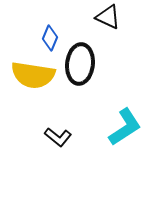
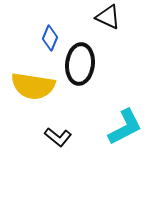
yellow semicircle: moved 11 px down
cyan L-shape: rotated 6 degrees clockwise
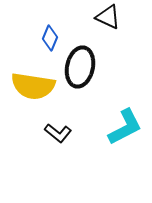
black ellipse: moved 3 px down; rotated 6 degrees clockwise
black L-shape: moved 4 px up
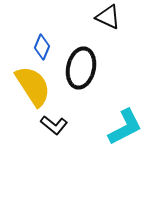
blue diamond: moved 8 px left, 9 px down
black ellipse: moved 1 px right, 1 px down
yellow semicircle: rotated 132 degrees counterclockwise
black L-shape: moved 4 px left, 8 px up
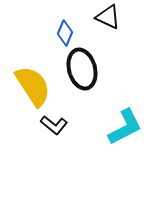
blue diamond: moved 23 px right, 14 px up
black ellipse: moved 1 px right, 1 px down; rotated 27 degrees counterclockwise
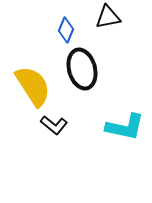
black triangle: rotated 36 degrees counterclockwise
blue diamond: moved 1 px right, 3 px up
cyan L-shape: rotated 39 degrees clockwise
